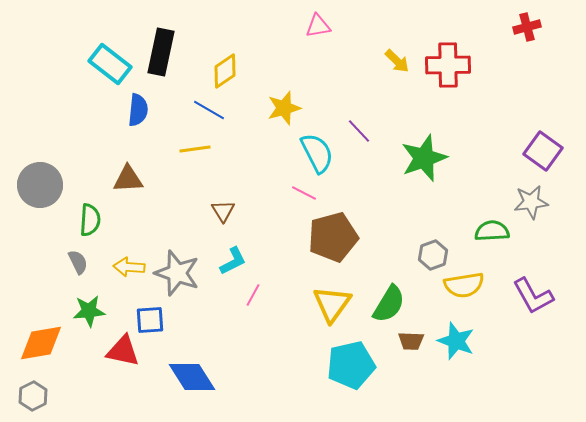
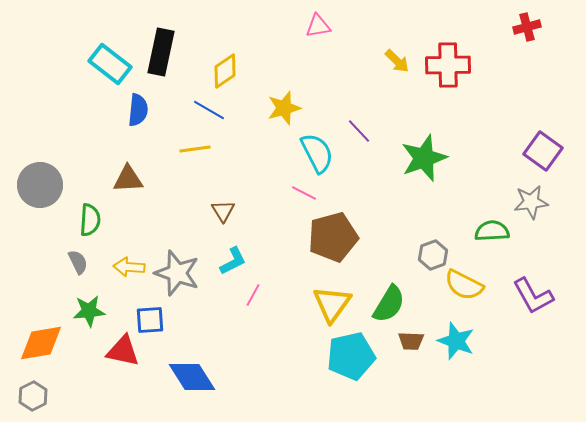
yellow semicircle at (464, 285): rotated 36 degrees clockwise
cyan pentagon at (351, 365): moved 9 px up
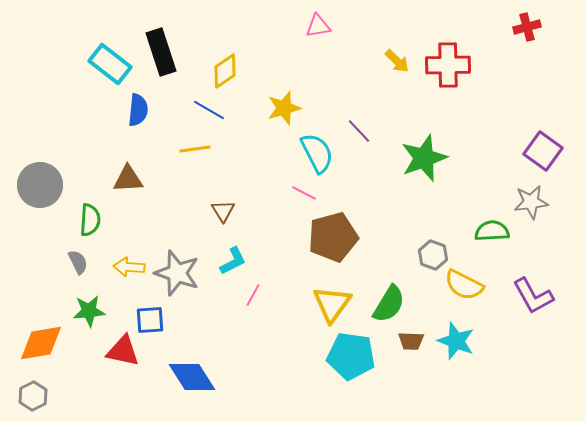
black rectangle at (161, 52): rotated 30 degrees counterclockwise
gray hexagon at (433, 255): rotated 20 degrees counterclockwise
cyan pentagon at (351, 356): rotated 21 degrees clockwise
